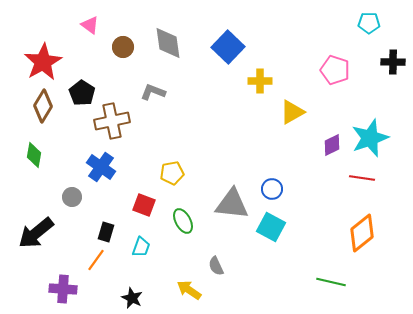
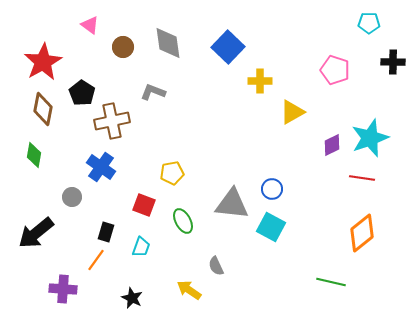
brown diamond: moved 3 px down; rotated 20 degrees counterclockwise
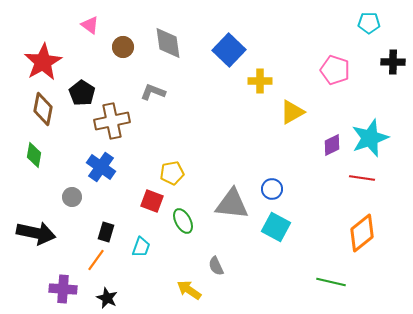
blue square: moved 1 px right, 3 px down
red square: moved 8 px right, 4 px up
cyan square: moved 5 px right
black arrow: rotated 129 degrees counterclockwise
black star: moved 25 px left
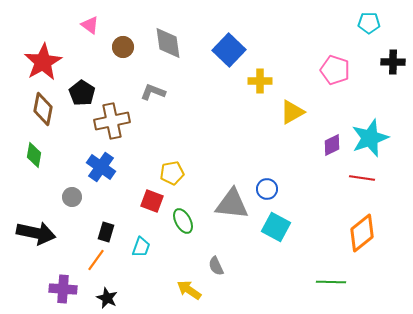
blue circle: moved 5 px left
green line: rotated 12 degrees counterclockwise
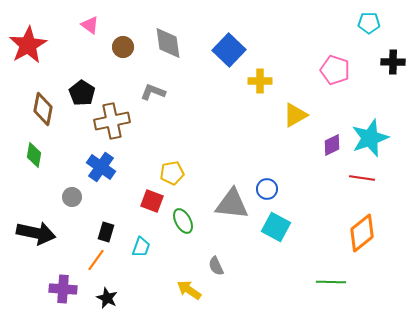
red star: moved 15 px left, 17 px up
yellow triangle: moved 3 px right, 3 px down
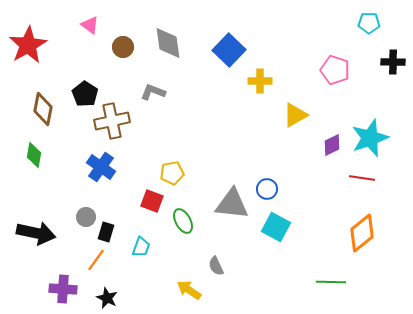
black pentagon: moved 3 px right, 1 px down
gray circle: moved 14 px right, 20 px down
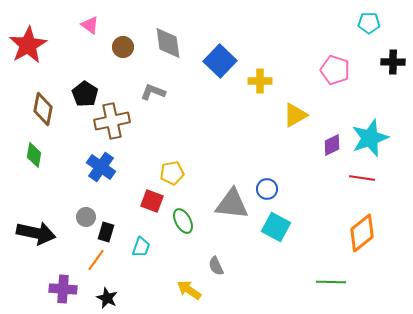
blue square: moved 9 px left, 11 px down
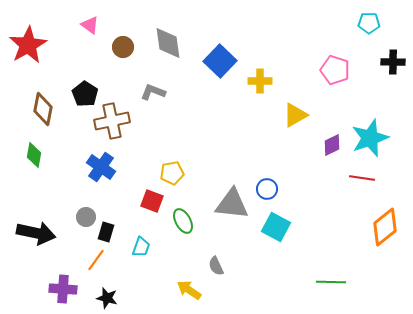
orange diamond: moved 23 px right, 6 px up
black star: rotated 10 degrees counterclockwise
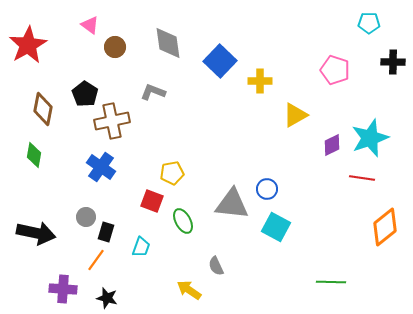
brown circle: moved 8 px left
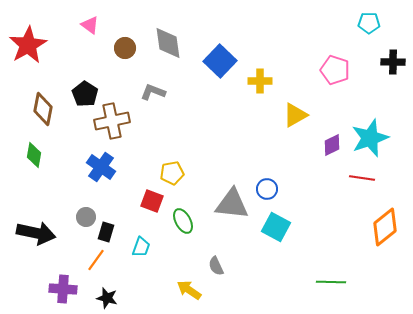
brown circle: moved 10 px right, 1 px down
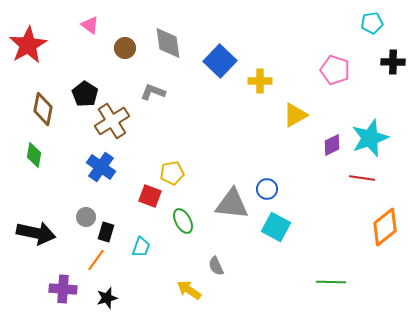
cyan pentagon: moved 3 px right; rotated 10 degrees counterclockwise
brown cross: rotated 20 degrees counterclockwise
red square: moved 2 px left, 5 px up
black star: rotated 30 degrees counterclockwise
